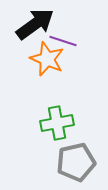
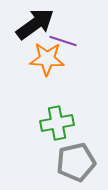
orange star: rotated 20 degrees counterclockwise
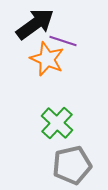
orange star: rotated 20 degrees clockwise
green cross: rotated 36 degrees counterclockwise
gray pentagon: moved 4 px left, 3 px down
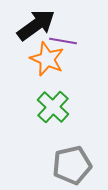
black arrow: moved 1 px right, 1 px down
purple line: rotated 8 degrees counterclockwise
green cross: moved 4 px left, 16 px up
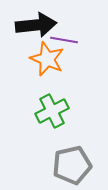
black arrow: rotated 30 degrees clockwise
purple line: moved 1 px right, 1 px up
green cross: moved 1 px left, 4 px down; rotated 20 degrees clockwise
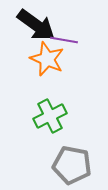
black arrow: rotated 42 degrees clockwise
green cross: moved 2 px left, 5 px down
gray pentagon: rotated 24 degrees clockwise
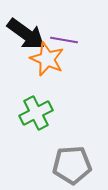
black arrow: moved 10 px left, 9 px down
green cross: moved 14 px left, 3 px up
gray pentagon: rotated 15 degrees counterclockwise
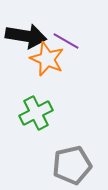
black arrow: moved 2 px down; rotated 27 degrees counterclockwise
purple line: moved 2 px right, 1 px down; rotated 20 degrees clockwise
gray pentagon: rotated 9 degrees counterclockwise
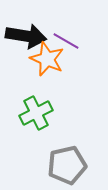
gray pentagon: moved 5 px left
